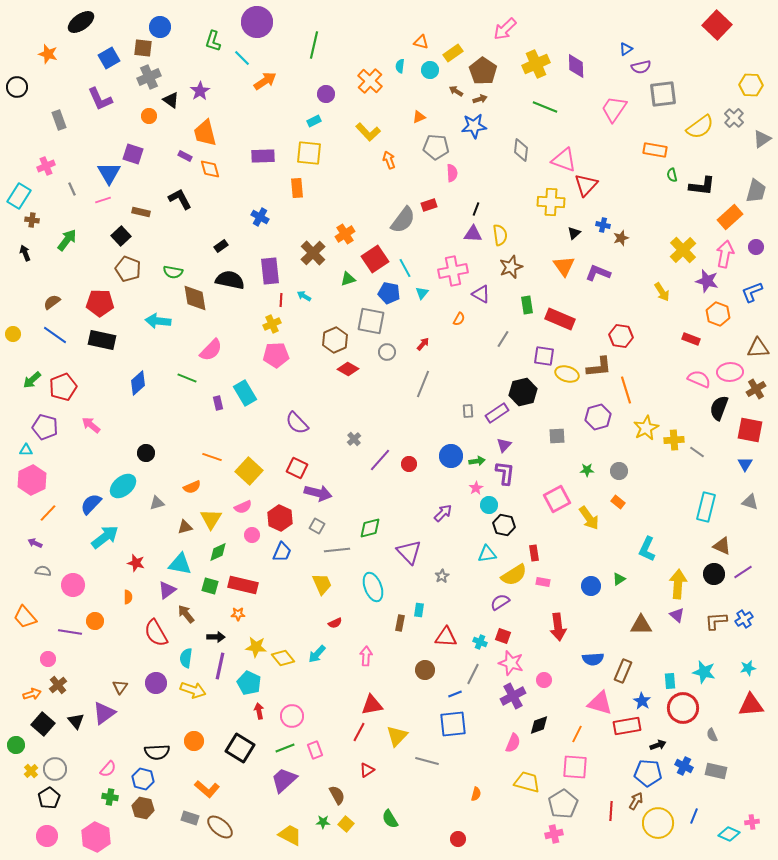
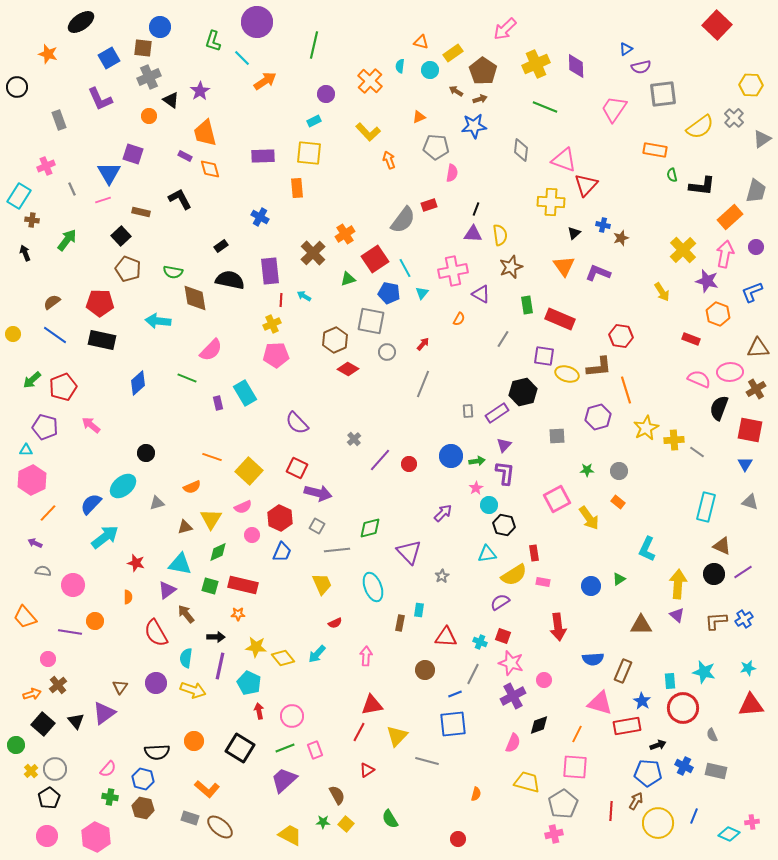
pink semicircle at (452, 173): rotated 12 degrees clockwise
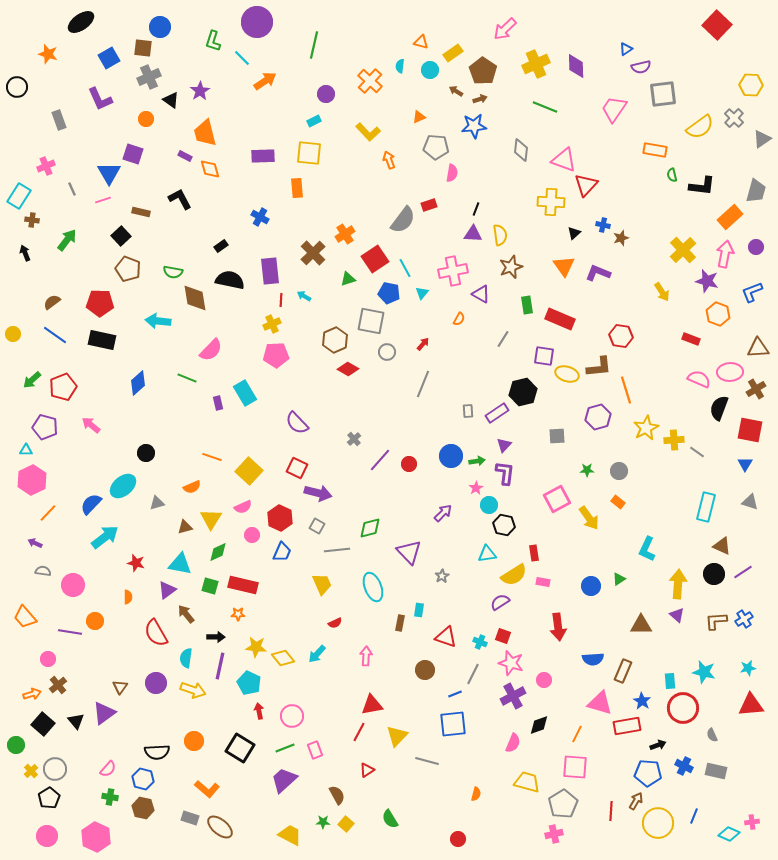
orange circle at (149, 116): moved 3 px left, 3 px down
red triangle at (446, 637): rotated 15 degrees clockwise
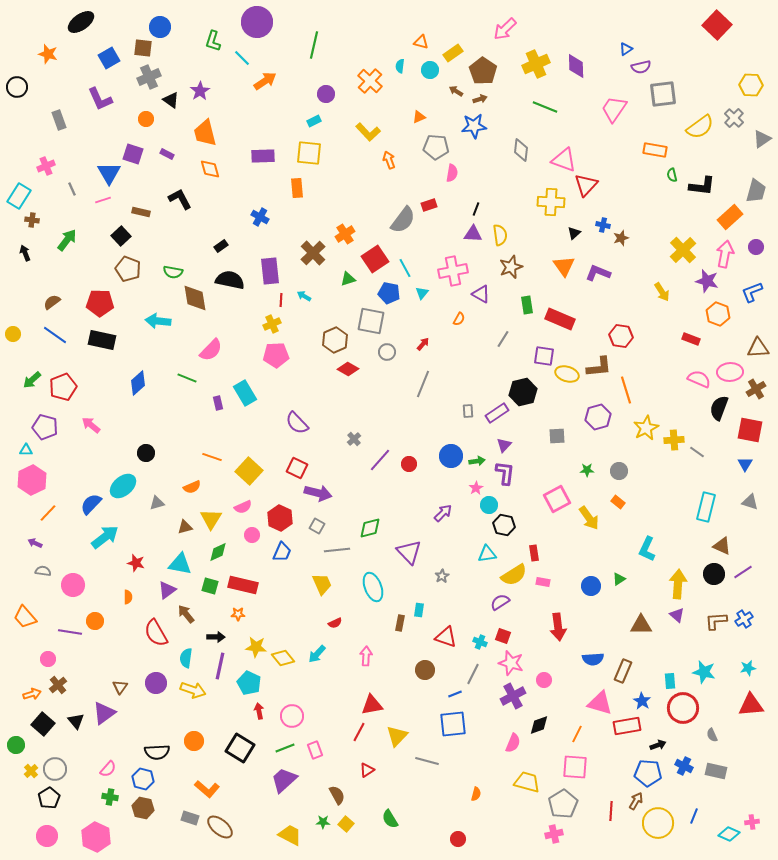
purple rectangle at (185, 156): moved 18 px left, 2 px up
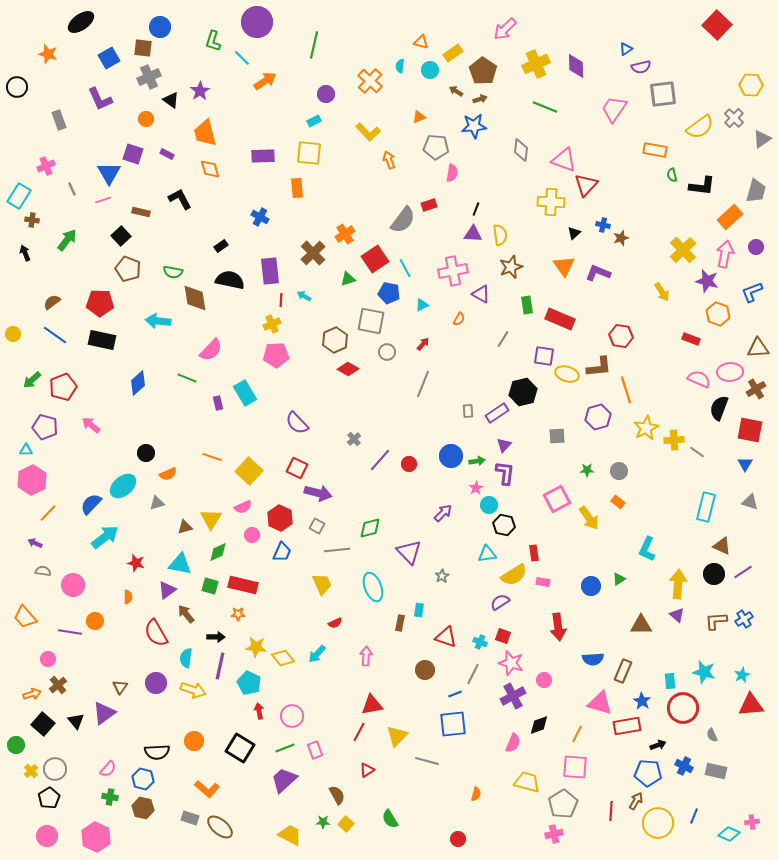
cyan triangle at (422, 293): moved 12 px down; rotated 24 degrees clockwise
orange semicircle at (192, 487): moved 24 px left, 13 px up
cyan star at (748, 668): moved 6 px left, 7 px down; rotated 14 degrees counterclockwise
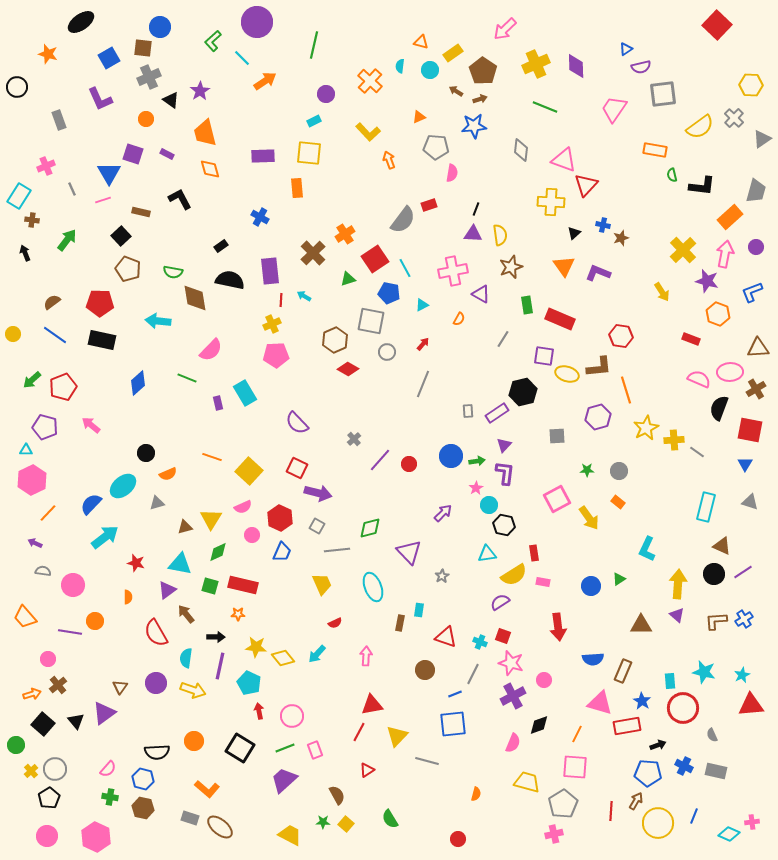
green L-shape at (213, 41): rotated 30 degrees clockwise
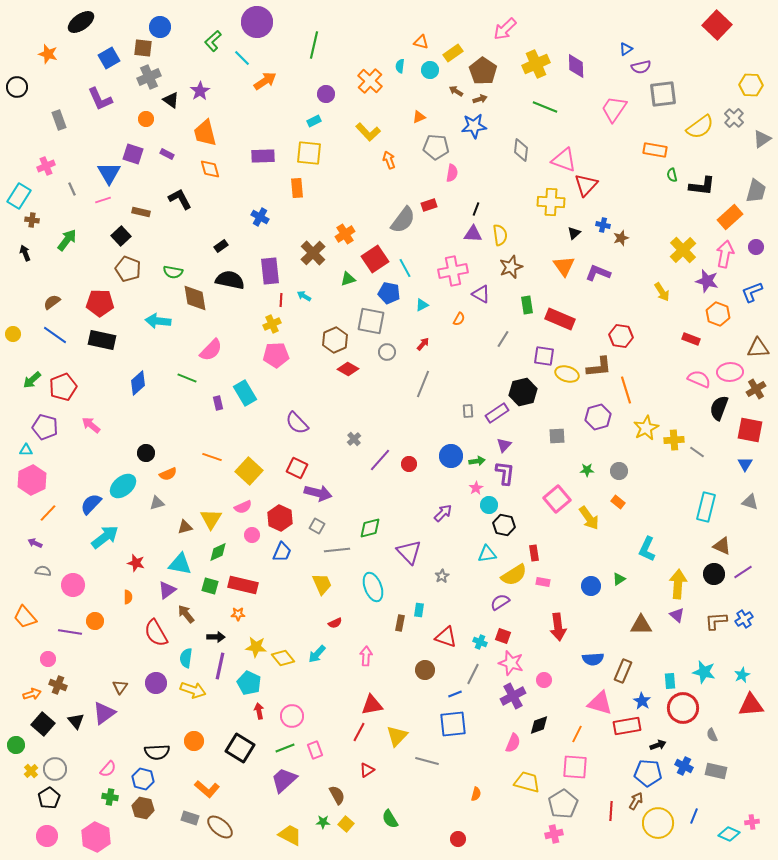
pink square at (557, 499): rotated 12 degrees counterclockwise
brown cross at (58, 685): rotated 30 degrees counterclockwise
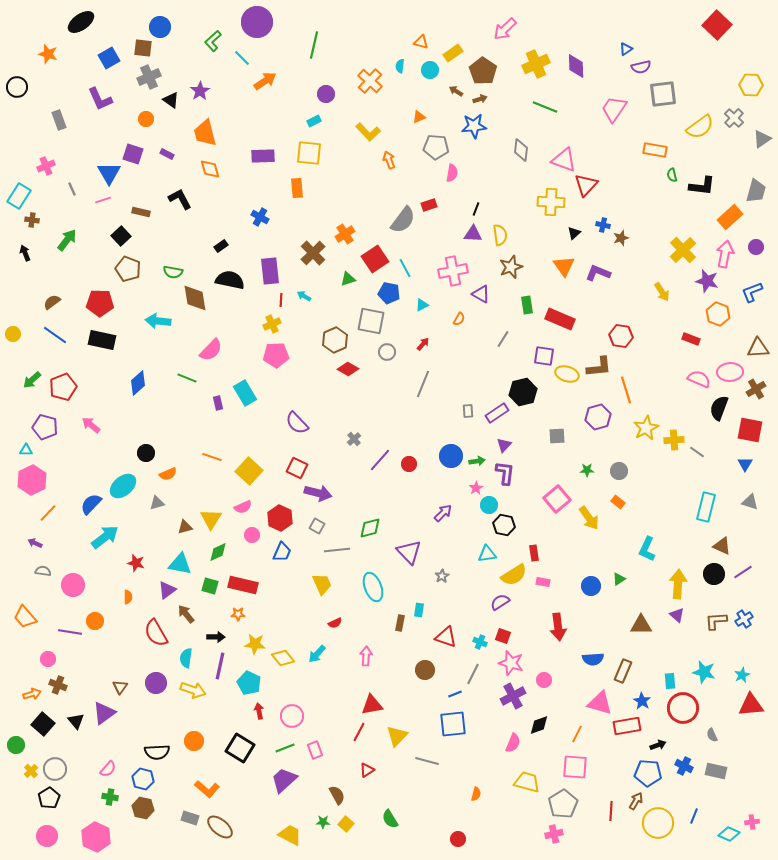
yellow star at (256, 647): moved 1 px left, 3 px up
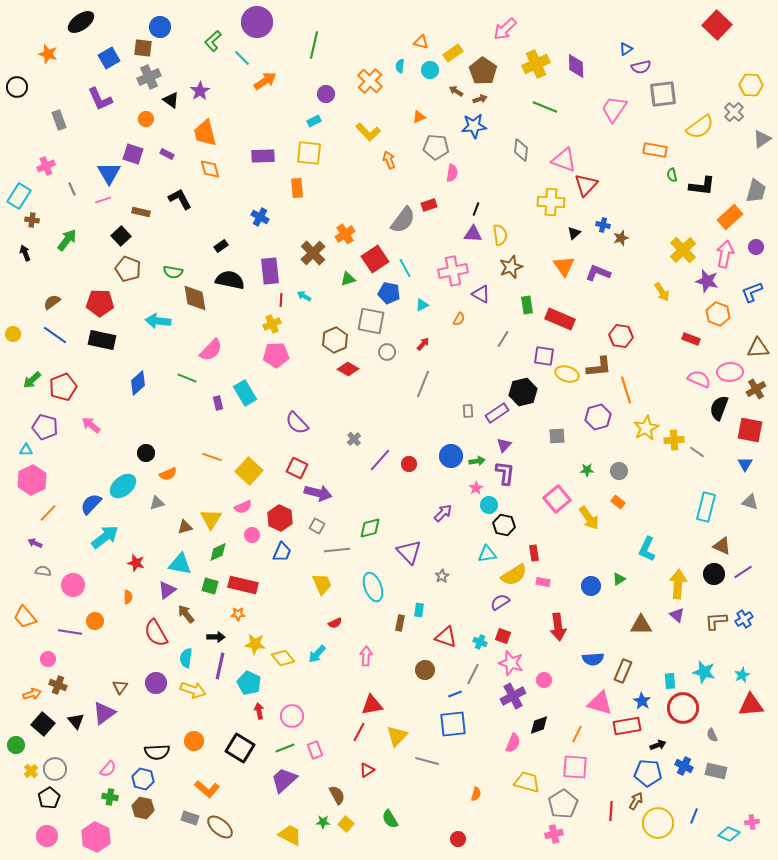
gray cross at (734, 118): moved 6 px up
